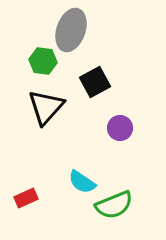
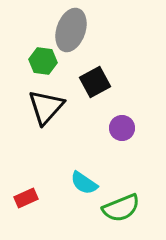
purple circle: moved 2 px right
cyan semicircle: moved 2 px right, 1 px down
green semicircle: moved 7 px right, 3 px down
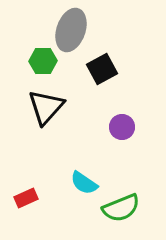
green hexagon: rotated 8 degrees counterclockwise
black square: moved 7 px right, 13 px up
purple circle: moved 1 px up
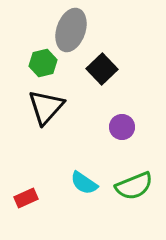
green hexagon: moved 2 px down; rotated 12 degrees counterclockwise
black square: rotated 16 degrees counterclockwise
green semicircle: moved 13 px right, 22 px up
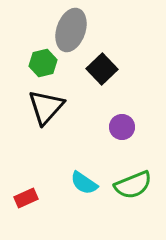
green semicircle: moved 1 px left, 1 px up
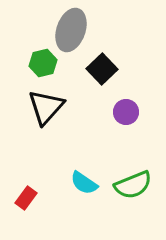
purple circle: moved 4 px right, 15 px up
red rectangle: rotated 30 degrees counterclockwise
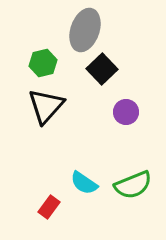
gray ellipse: moved 14 px right
black triangle: moved 1 px up
red rectangle: moved 23 px right, 9 px down
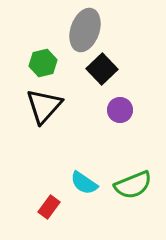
black triangle: moved 2 px left
purple circle: moved 6 px left, 2 px up
